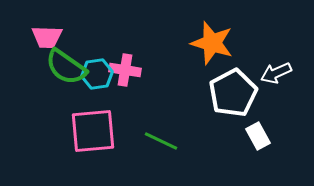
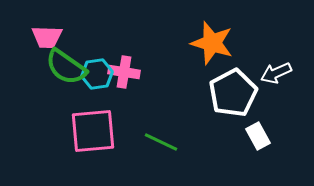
pink cross: moved 1 px left, 2 px down
green line: moved 1 px down
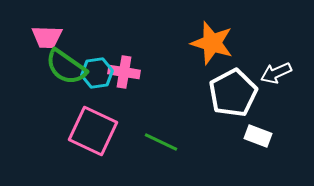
cyan hexagon: moved 1 px up
pink square: rotated 30 degrees clockwise
white rectangle: rotated 40 degrees counterclockwise
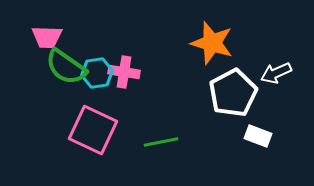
pink square: moved 1 px up
green line: rotated 36 degrees counterclockwise
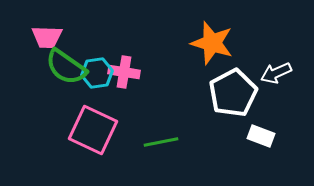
white rectangle: moved 3 px right
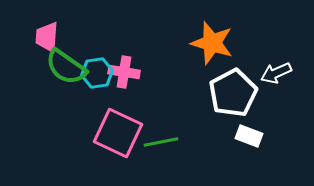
pink trapezoid: rotated 92 degrees clockwise
pink square: moved 25 px right, 3 px down
white rectangle: moved 12 px left
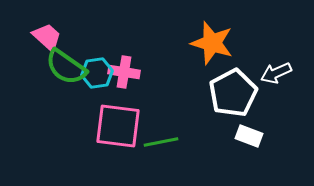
pink trapezoid: rotated 128 degrees clockwise
pink square: moved 7 px up; rotated 18 degrees counterclockwise
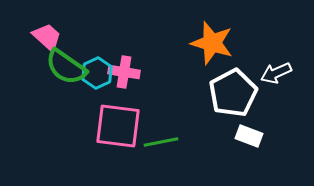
cyan hexagon: rotated 16 degrees counterclockwise
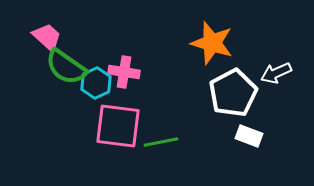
cyan hexagon: moved 1 px left, 10 px down
